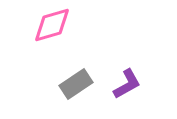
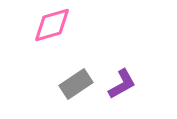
purple L-shape: moved 5 px left
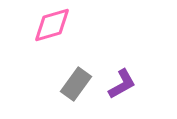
gray rectangle: rotated 20 degrees counterclockwise
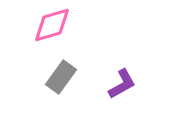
gray rectangle: moved 15 px left, 7 px up
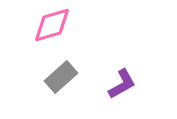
gray rectangle: rotated 12 degrees clockwise
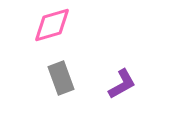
gray rectangle: moved 1 px down; rotated 68 degrees counterclockwise
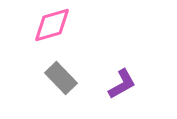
gray rectangle: rotated 24 degrees counterclockwise
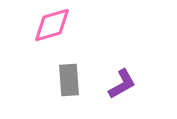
gray rectangle: moved 8 px right, 2 px down; rotated 40 degrees clockwise
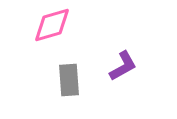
purple L-shape: moved 1 px right, 18 px up
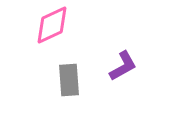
pink diamond: rotated 9 degrees counterclockwise
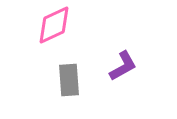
pink diamond: moved 2 px right
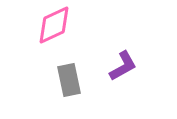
gray rectangle: rotated 8 degrees counterclockwise
